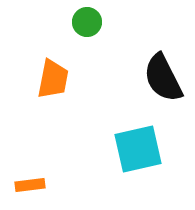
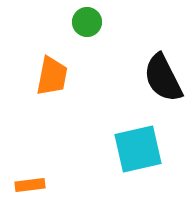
orange trapezoid: moved 1 px left, 3 px up
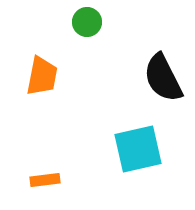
orange trapezoid: moved 10 px left
orange rectangle: moved 15 px right, 5 px up
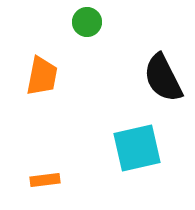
cyan square: moved 1 px left, 1 px up
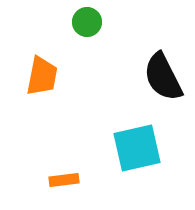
black semicircle: moved 1 px up
orange rectangle: moved 19 px right
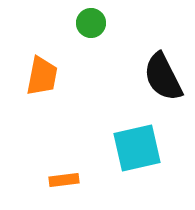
green circle: moved 4 px right, 1 px down
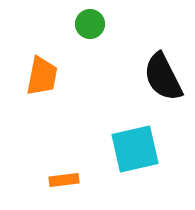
green circle: moved 1 px left, 1 px down
cyan square: moved 2 px left, 1 px down
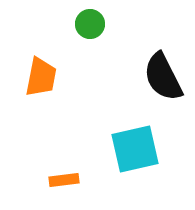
orange trapezoid: moved 1 px left, 1 px down
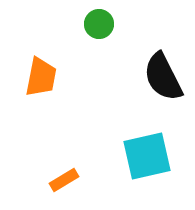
green circle: moved 9 px right
cyan square: moved 12 px right, 7 px down
orange rectangle: rotated 24 degrees counterclockwise
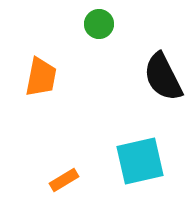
cyan square: moved 7 px left, 5 px down
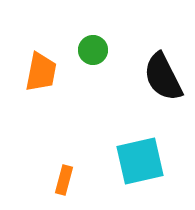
green circle: moved 6 px left, 26 px down
orange trapezoid: moved 5 px up
orange rectangle: rotated 44 degrees counterclockwise
